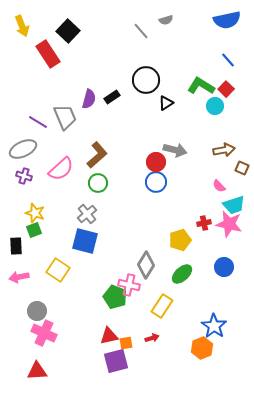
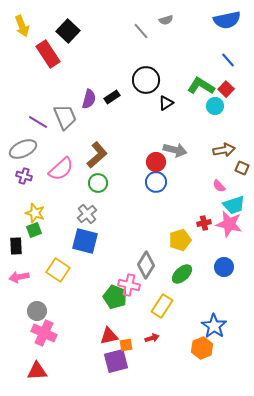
orange square at (126, 343): moved 2 px down
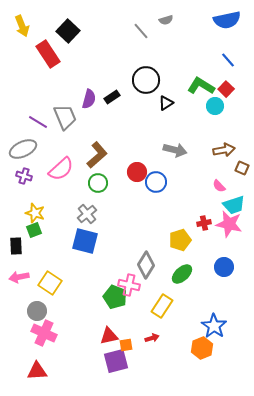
red circle at (156, 162): moved 19 px left, 10 px down
yellow square at (58, 270): moved 8 px left, 13 px down
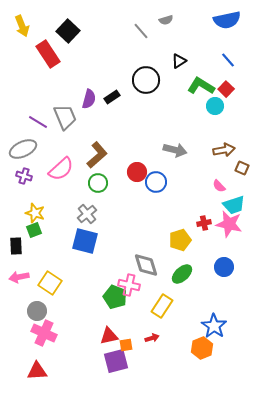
black triangle at (166, 103): moved 13 px right, 42 px up
gray diamond at (146, 265): rotated 48 degrees counterclockwise
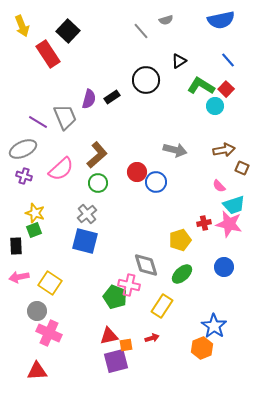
blue semicircle at (227, 20): moved 6 px left
pink cross at (44, 333): moved 5 px right
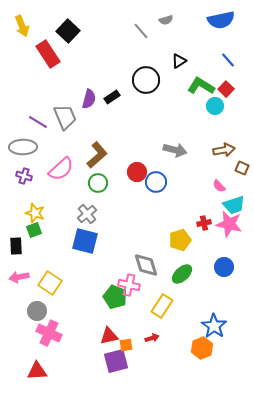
gray ellipse at (23, 149): moved 2 px up; rotated 24 degrees clockwise
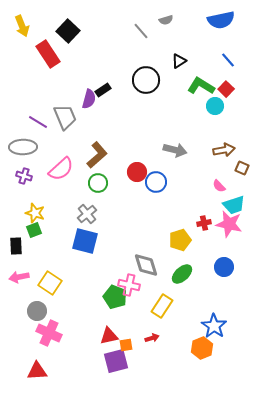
black rectangle at (112, 97): moved 9 px left, 7 px up
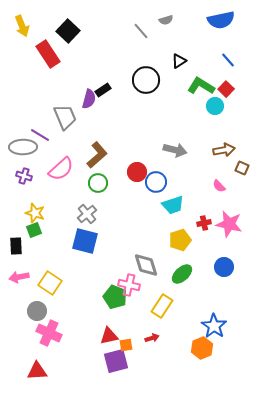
purple line at (38, 122): moved 2 px right, 13 px down
cyan trapezoid at (234, 205): moved 61 px left
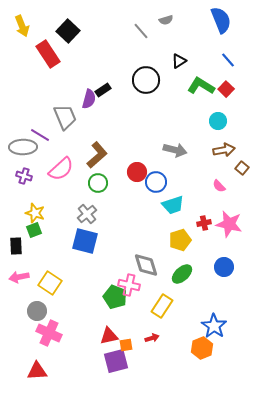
blue semicircle at (221, 20): rotated 100 degrees counterclockwise
cyan circle at (215, 106): moved 3 px right, 15 px down
brown square at (242, 168): rotated 16 degrees clockwise
